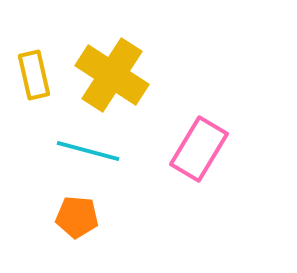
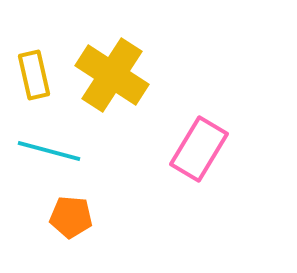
cyan line: moved 39 px left
orange pentagon: moved 6 px left
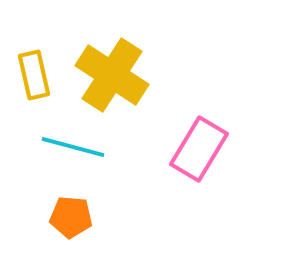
cyan line: moved 24 px right, 4 px up
